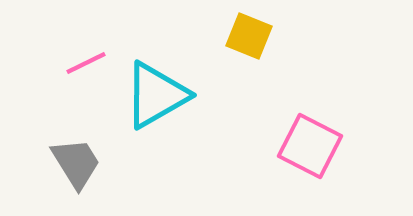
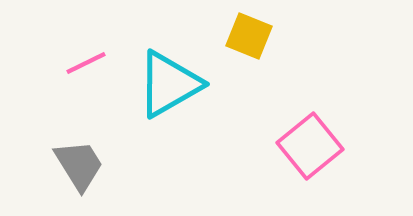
cyan triangle: moved 13 px right, 11 px up
pink square: rotated 24 degrees clockwise
gray trapezoid: moved 3 px right, 2 px down
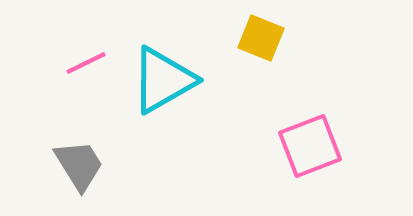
yellow square: moved 12 px right, 2 px down
cyan triangle: moved 6 px left, 4 px up
pink square: rotated 18 degrees clockwise
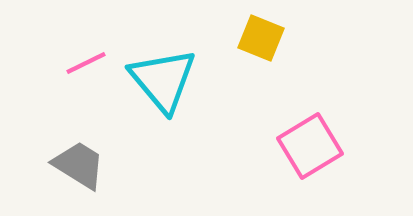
cyan triangle: rotated 40 degrees counterclockwise
pink square: rotated 10 degrees counterclockwise
gray trapezoid: rotated 26 degrees counterclockwise
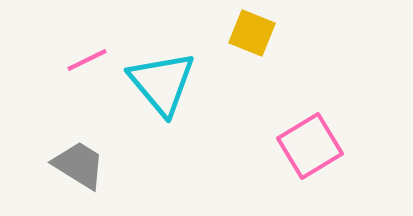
yellow square: moved 9 px left, 5 px up
pink line: moved 1 px right, 3 px up
cyan triangle: moved 1 px left, 3 px down
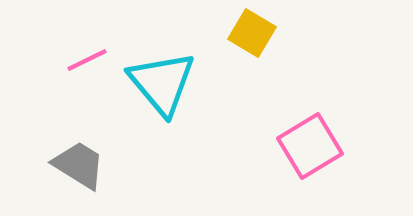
yellow square: rotated 9 degrees clockwise
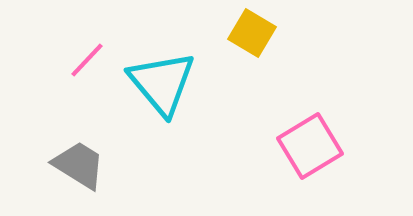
pink line: rotated 21 degrees counterclockwise
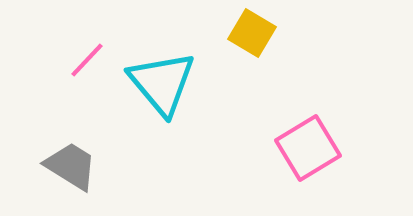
pink square: moved 2 px left, 2 px down
gray trapezoid: moved 8 px left, 1 px down
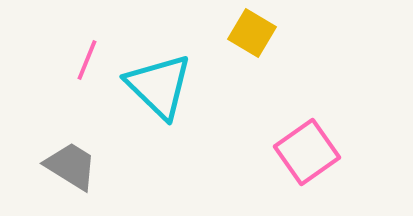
pink line: rotated 21 degrees counterclockwise
cyan triangle: moved 3 px left, 3 px down; rotated 6 degrees counterclockwise
pink square: moved 1 px left, 4 px down; rotated 4 degrees counterclockwise
